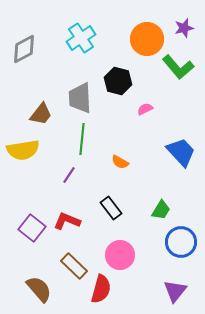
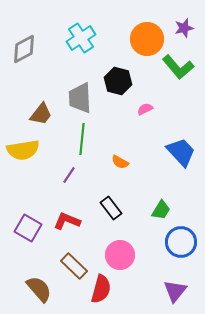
purple square: moved 4 px left; rotated 8 degrees counterclockwise
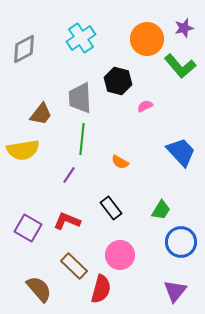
green L-shape: moved 2 px right, 1 px up
pink semicircle: moved 3 px up
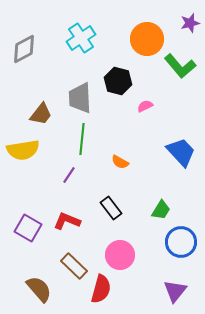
purple star: moved 6 px right, 5 px up
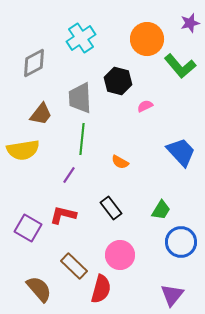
gray diamond: moved 10 px right, 14 px down
red L-shape: moved 4 px left, 6 px up; rotated 8 degrees counterclockwise
purple triangle: moved 3 px left, 4 px down
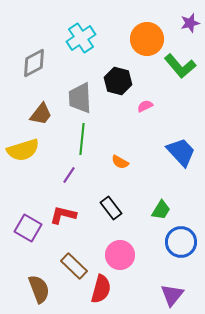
yellow semicircle: rotated 8 degrees counterclockwise
brown semicircle: rotated 20 degrees clockwise
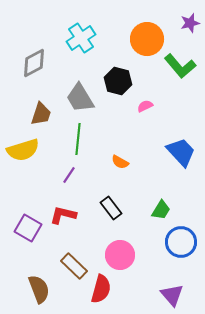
gray trapezoid: rotated 28 degrees counterclockwise
brown trapezoid: rotated 20 degrees counterclockwise
green line: moved 4 px left
purple triangle: rotated 20 degrees counterclockwise
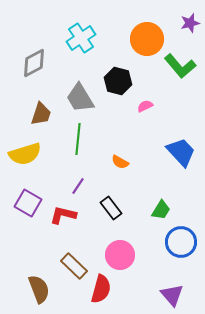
yellow semicircle: moved 2 px right, 4 px down
purple line: moved 9 px right, 11 px down
purple square: moved 25 px up
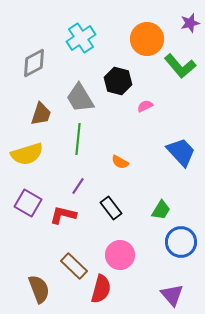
yellow semicircle: moved 2 px right
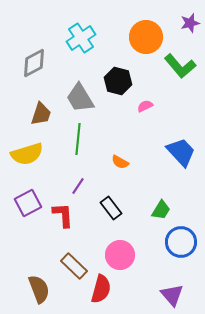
orange circle: moved 1 px left, 2 px up
purple square: rotated 32 degrees clockwise
red L-shape: rotated 72 degrees clockwise
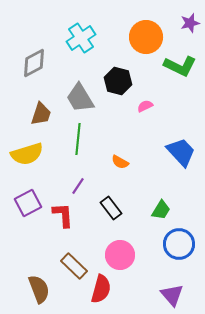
green L-shape: rotated 24 degrees counterclockwise
blue circle: moved 2 px left, 2 px down
